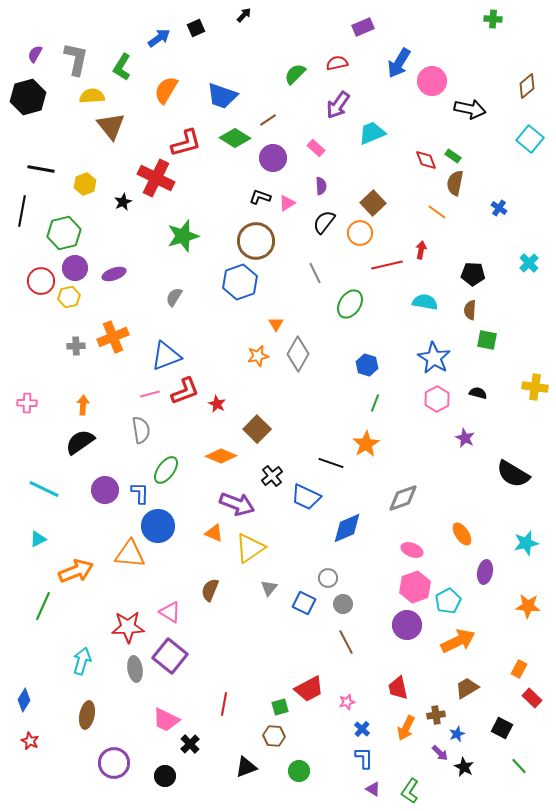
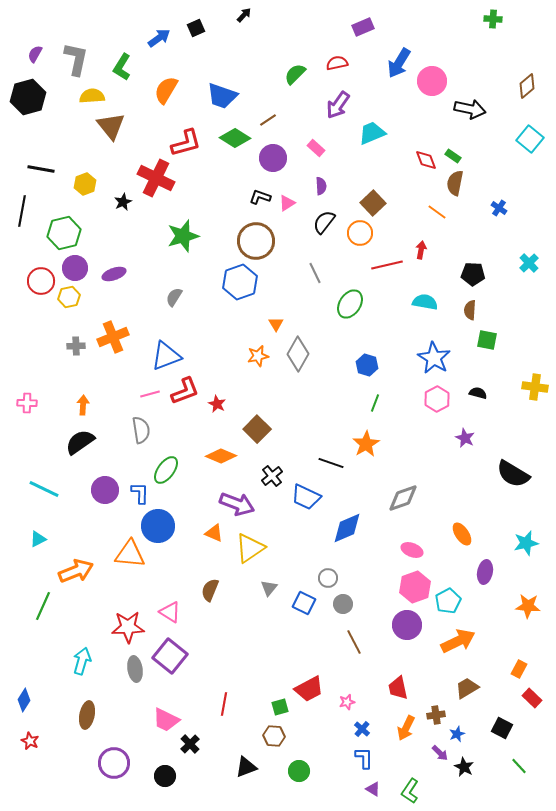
brown line at (346, 642): moved 8 px right
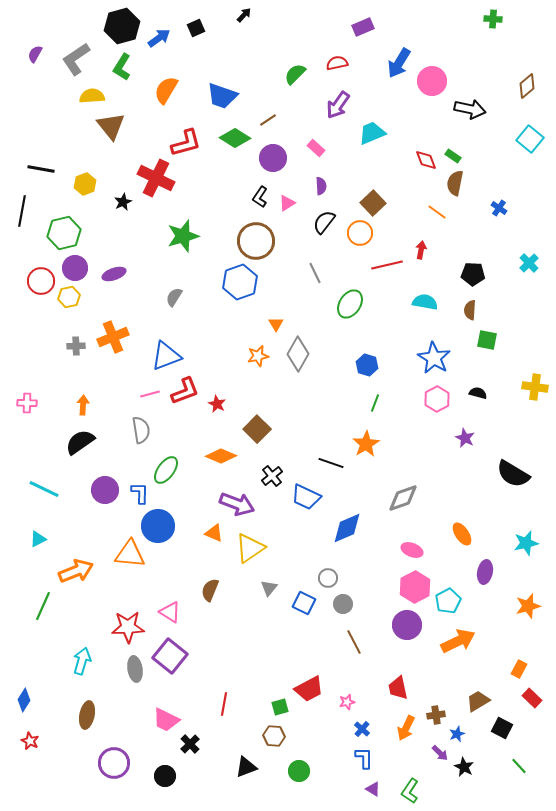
gray L-shape at (76, 59): rotated 136 degrees counterclockwise
black hexagon at (28, 97): moved 94 px right, 71 px up
black L-shape at (260, 197): rotated 75 degrees counterclockwise
pink hexagon at (415, 587): rotated 8 degrees counterclockwise
orange star at (528, 606): rotated 20 degrees counterclockwise
brown trapezoid at (467, 688): moved 11 px right, 13 px down
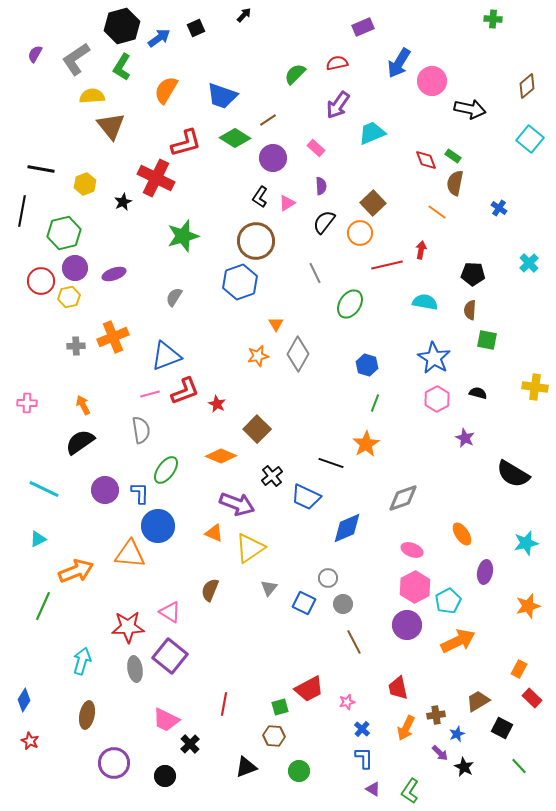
orange arrow at (83, 405): rotated 30 degrees counterclockwise
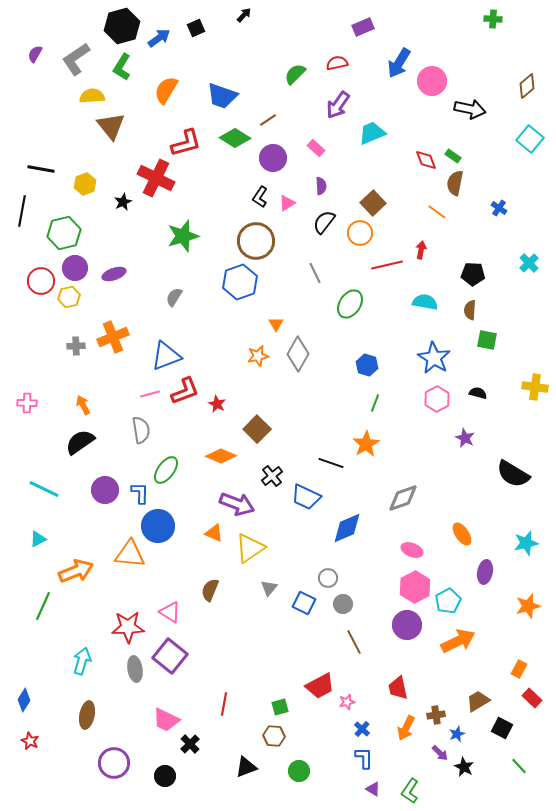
red trapezoid at (309, 689): moved 11 px right, 3 px up
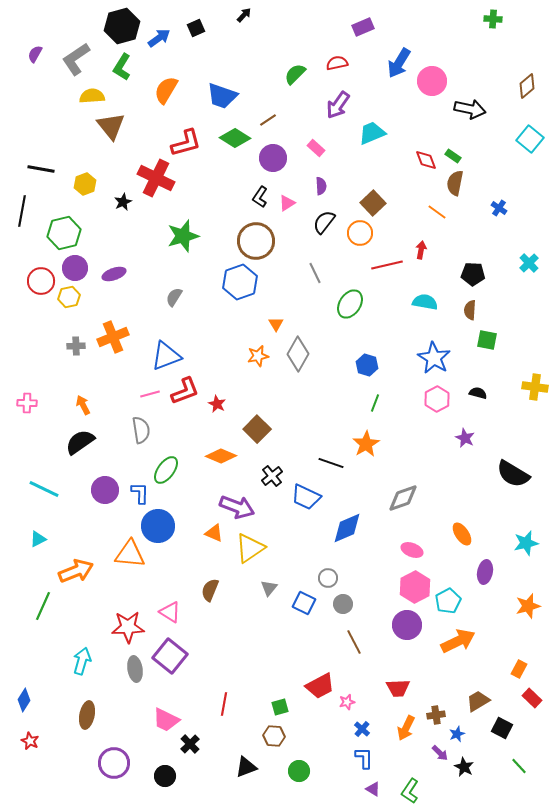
purple arrow at (237, 504): moved 3 px down
red trapezoid at (398, 688): rotated 80 degrees counterclockwise
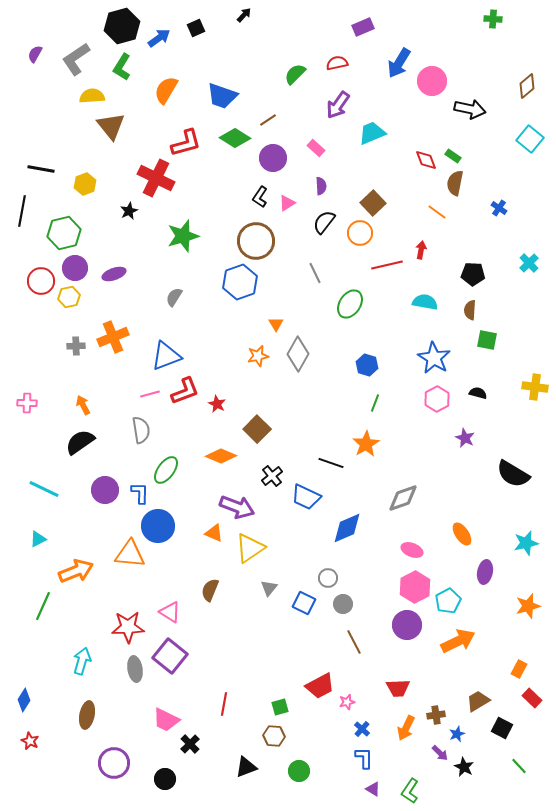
black star at (123, 202): moved 6 px right, 9 px down
black circle at (165, 776): moved 3 px down
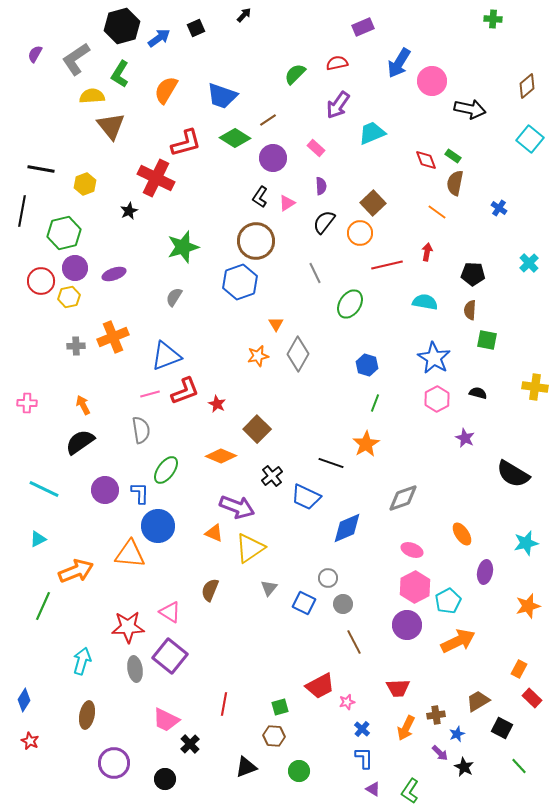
green L-shape at (122, 67): moved 2 px left, 7 px down
green star at (183, 236): moved 11 px down
red arrow at (421, 250): moved 6 px right, 2 px down
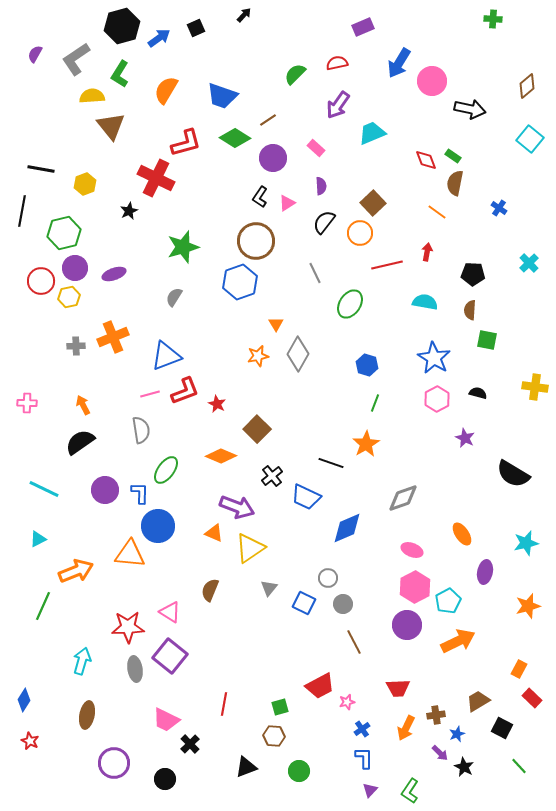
blue cross at (362, 729): rotated 14 degrees clockwise
purple triangle at (373, 789): moved 3 px left, 1 px down; rotated 42 degrees clockwise
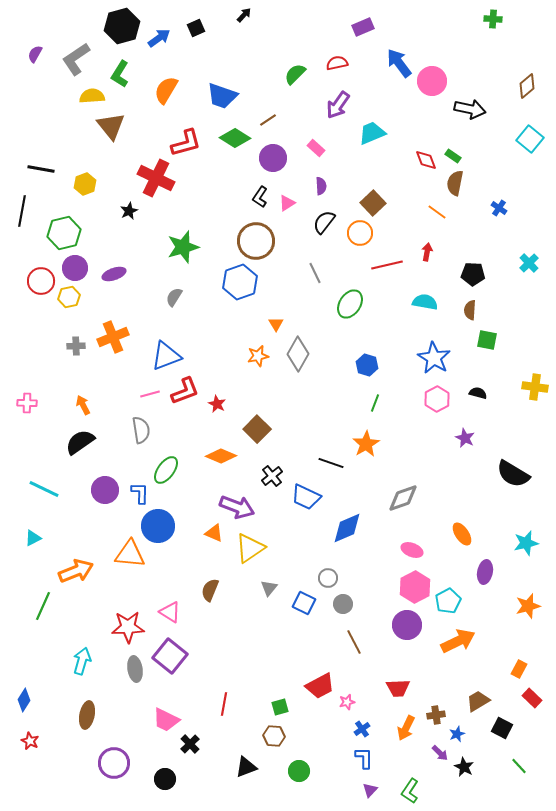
blue arrow at (399, 63): rotated 112 degrees clockwise
cyan triangle at (38, 539): moved 5 px left, 1 px up
